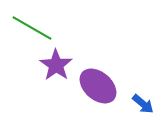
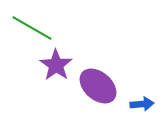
blue arrow: moved 1 px left; rotated 45 degrees counterclockwise
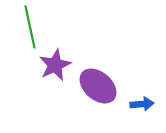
green line: moved 2 px left, 1 px up; rotated 48 degrees clockwise
purple star: moved 1 px left; rotated 12 degrees clockwise
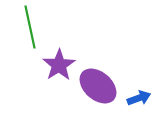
purple star: moved 4 px right; rotated 8 degrees counterclockwise
blue arrow: moved 3 px left, 6 px up; rotated 15 degrees counterclockwise
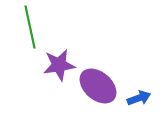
purple star: rotated 24 degrees clockwise
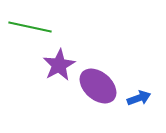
green line: rotated 66 degrees counterclockwise
purple star: rotated 20 degrees counterclockwise
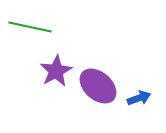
purple star: moved 3 px left, 6 px down
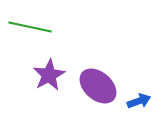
purple star: moved 7 px left, 4 px down
blue arrow: moved 3 px down
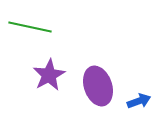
purple ellipse: rotated 30 degrees clockwise
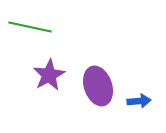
blue arrow: rotated 15 degrees clockwise
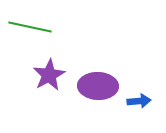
purple ellipse: rotated 69 degrees counterclockwise
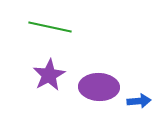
green line: moved 20 px right
purple ellipse: moved 1 px right, 1 px down
